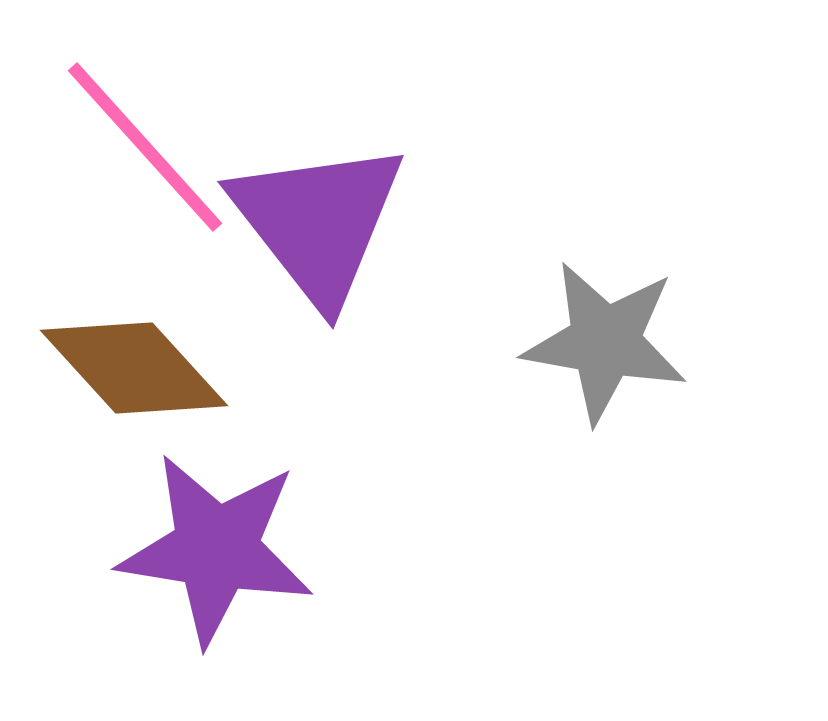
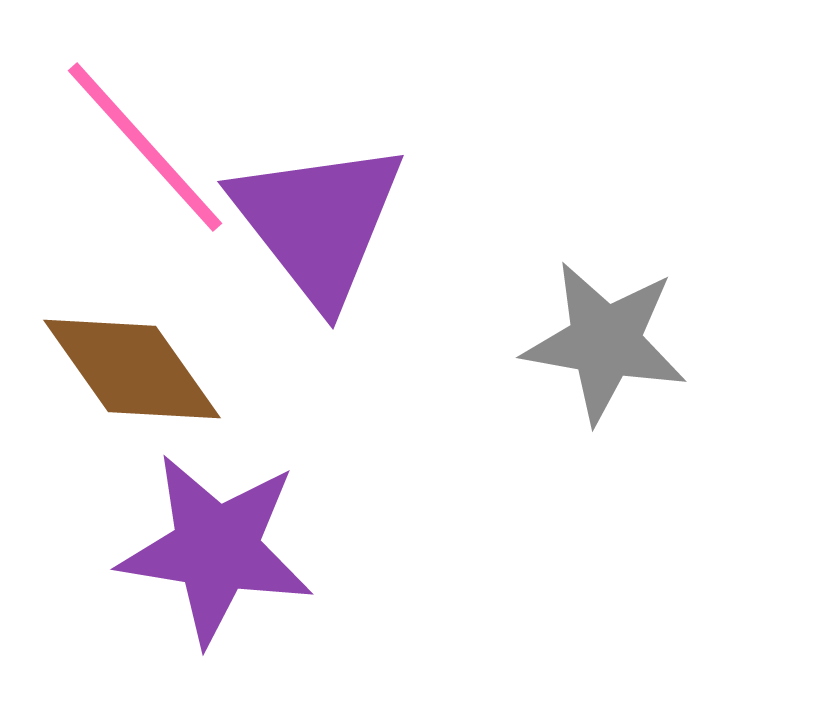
brown diamond: moved 2 px left, 1 px down; rotated 7 degrees clockwise
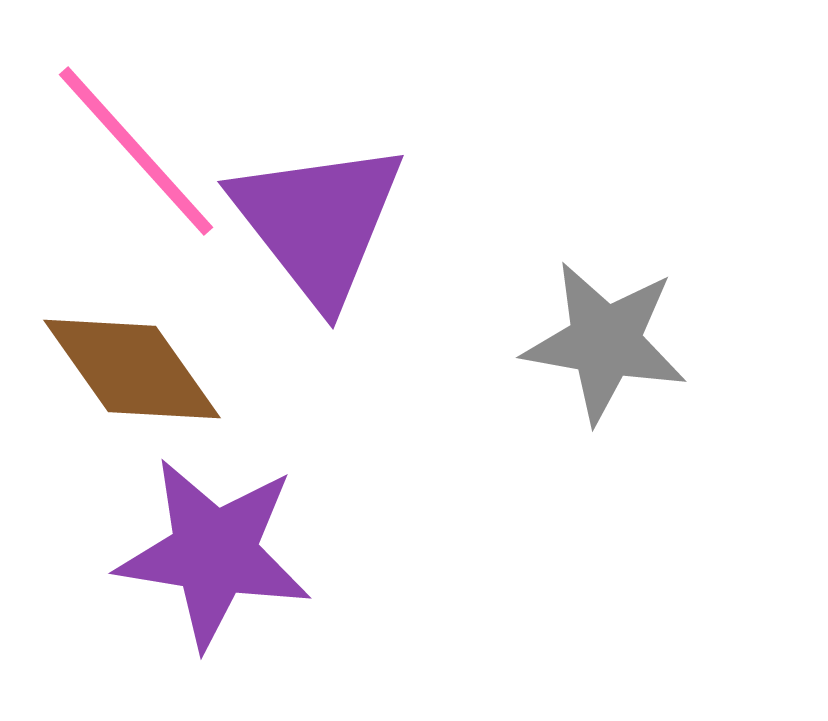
pink line: moved 9 px left, 4 px down
purple star: moved 2 px left, 4 px down
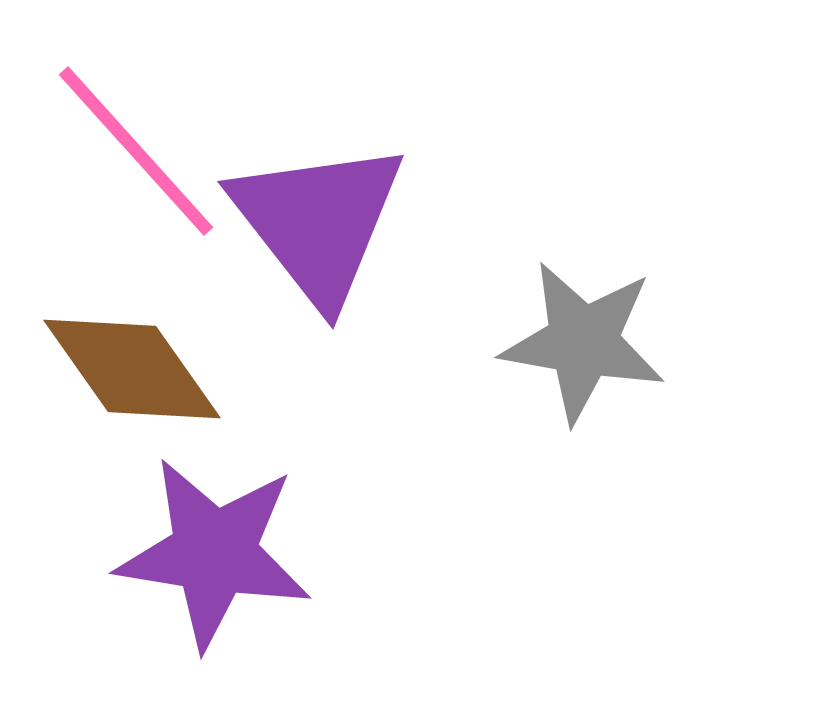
gray star: moved 22 px left
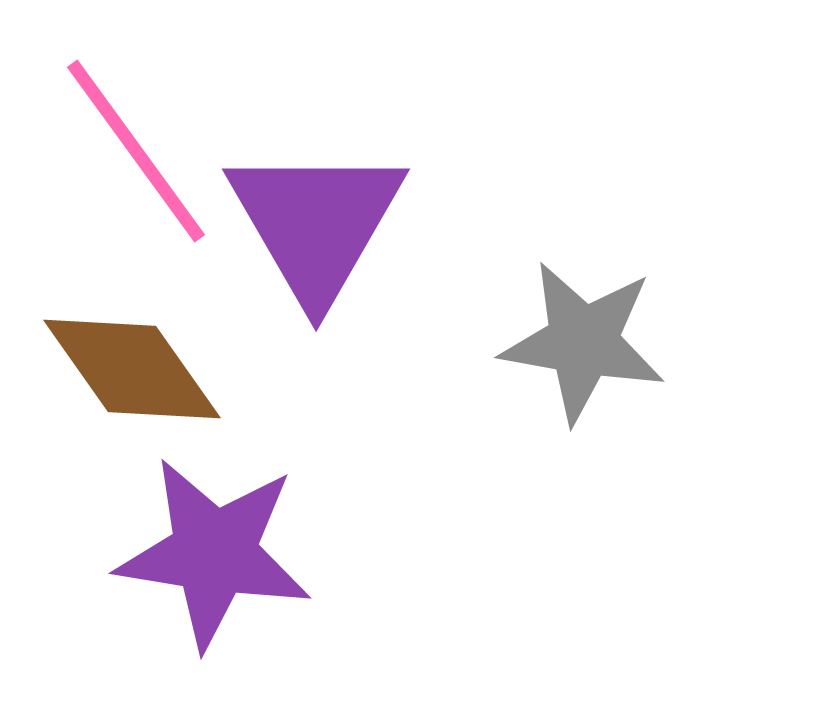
pink line: rotated 6 degrees clockwise
purple triangle: moved 2 px left, 1 px down; rotated 8 degrees clockwise
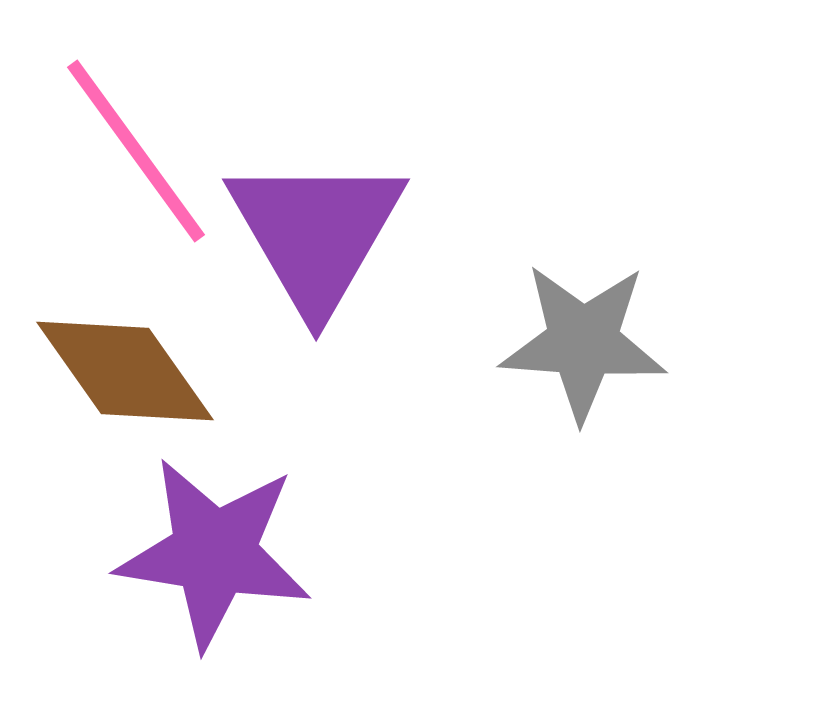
purple triangle: moved 10 px down
gray star: rotated 6 degrees counterclockwise
brown diamond: moved 7 px left, 2 px down
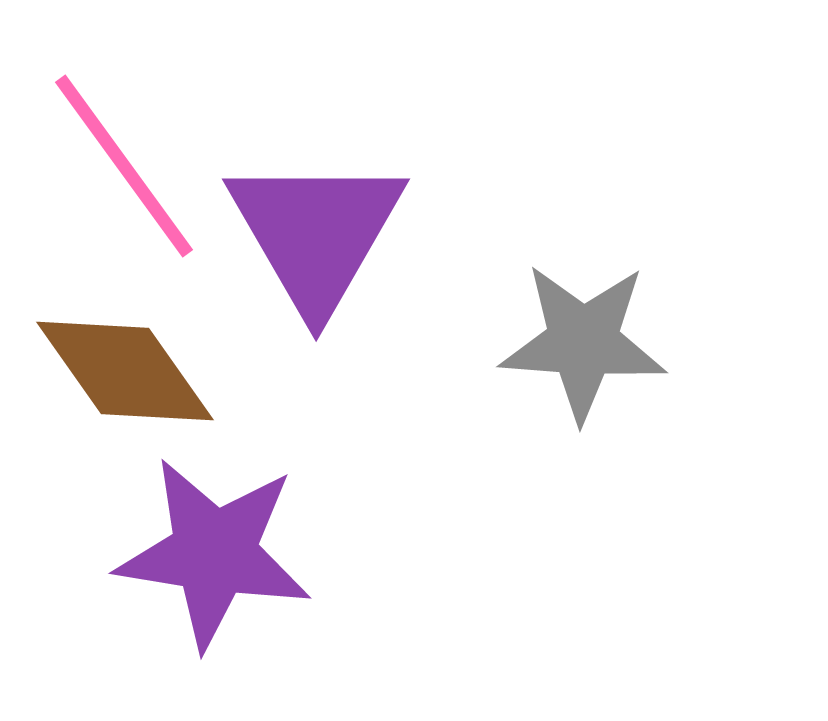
pink line: moved 12 px left, 15 px down
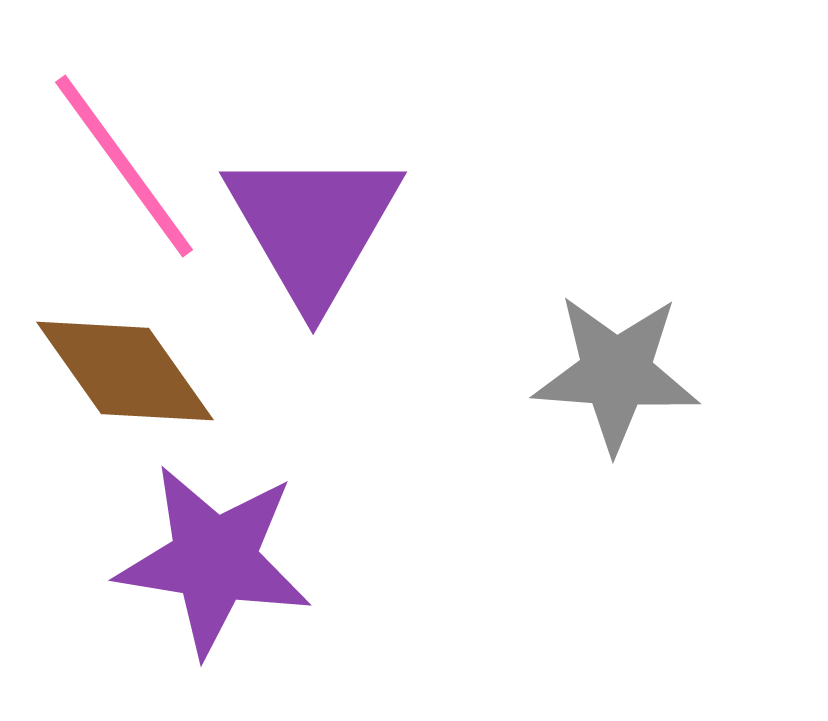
purple triangle: moved 3 px left, 7 px up
gray star: moved 33 px right, 31 px down
purple star: moved 7 px down
